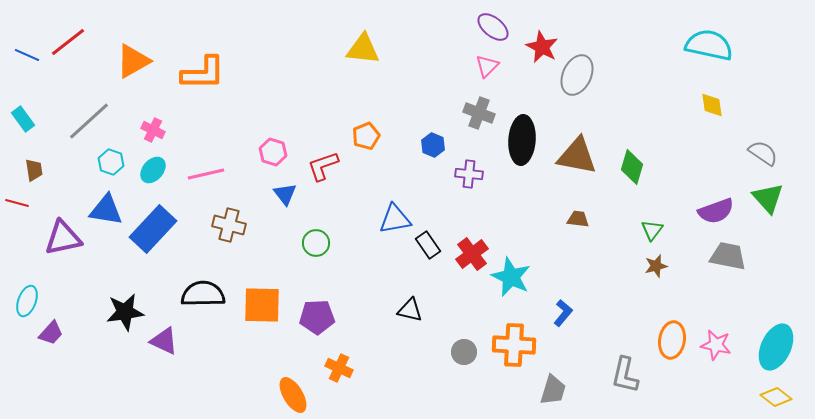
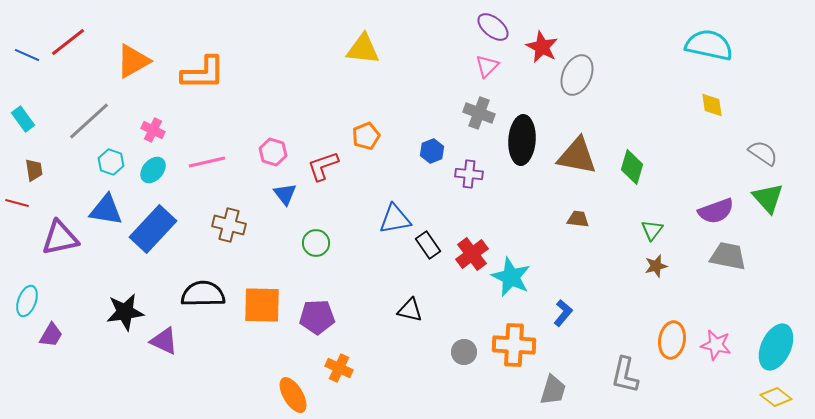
blue hexagon at (433, 145): moved 1 px left, 6 px down; rotated 15 degrees clockwise
pink line at (206, 174): moved 1 px right, 12 px up
purple triangle at (63, 238): moved 3 px left
purple trapezoid at (51, 333): moved 2 px down; rotated 12 degrees counterclockwise
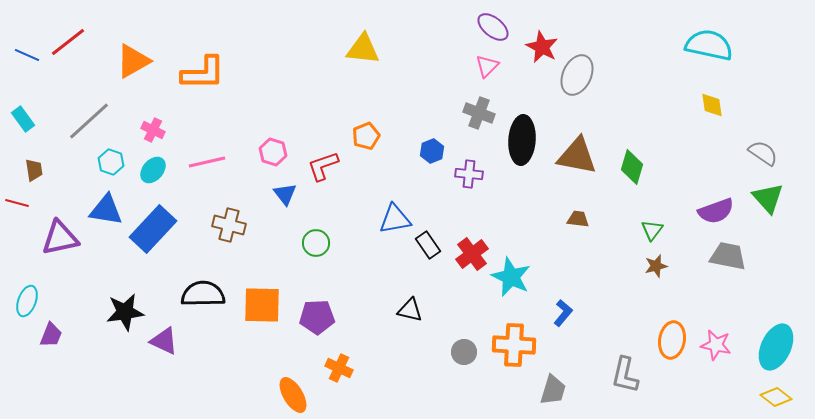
purple trapezoid at (51, 335): rotated 8 degrees counterclockwise
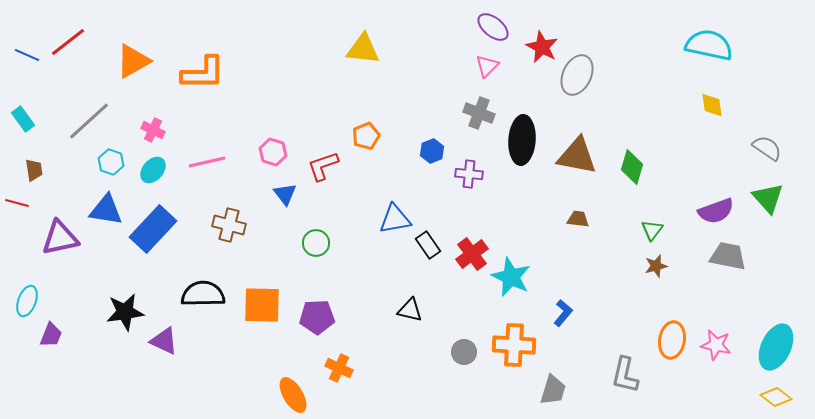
gray semicircle at (763, 153): moved 4 px right, 5 px up
